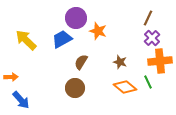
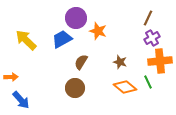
purple cross: rotated 14 degrees clockwise
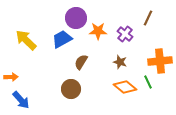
orange star: rotated 18 degrees counterclockwise
purple cross: moved 27 px left, 4 px up; rotated 21 degrees counterclockwise
brown circle: moved 4 px left, 1 px down
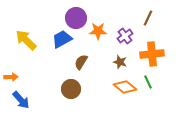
purple cross: moved 2 px down; rotated 14 degrees clockwise
orange cross: moved 8 px left, 7 px up
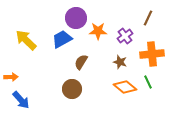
brown circle: moved 1 px right
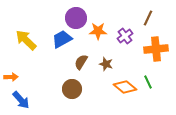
orange cross: moved 4 px right, 5 px up
brown star: moved 14 px left, 2 px down
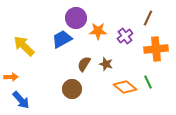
yellow arrow: moved 2 px left, 6 px down
brown semicircle: moved 3 px right, 2 px down
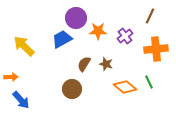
brown line: moved 2 px right, 2 px up
green line: moved 1 px right
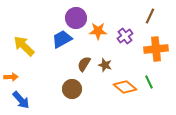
brown star: moved 1 px left, 1 px down
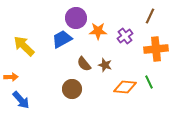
brown semicircle: rotated 70 degrees counterclockwise
orange diamond: rotated 35 degrees counterclockwise
